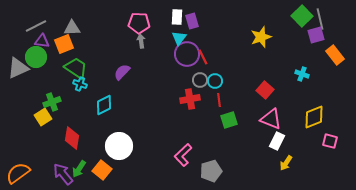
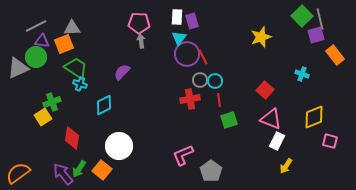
pink L-shape at (183, 155): rotated 20 degrees clockwise
yellow arrow at (286, 163): moved 3 px down
gray pentagon at (211, 171): rotated 20 degrees counterclockwise
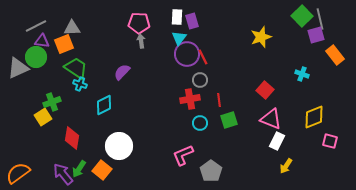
cyan circle at (215, 81): moved 15 px left, 42 px down
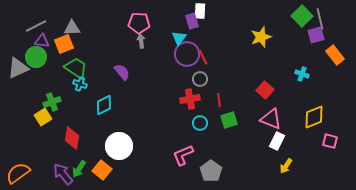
white rectangle at (177, 17): moved 23 px right, 6 px up
purple semicircle at (122, 72): rotated 96 degrees clockwise
gray circle at (200, 80): moved 1 px up
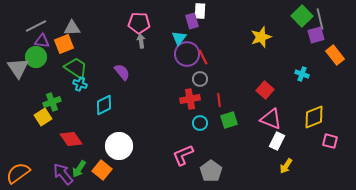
gray triangle at (18, 68): rotated 40 degrees counterclockwise
red diamond at (72, 138): moved 1 px left, 1 px down; rotated 45 degrees counterclockwise
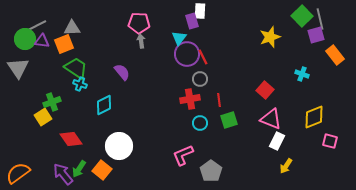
yellow star at (261, 37): moved 9 px right
green circle at (36, 57): moved 11 px left, 18 px up
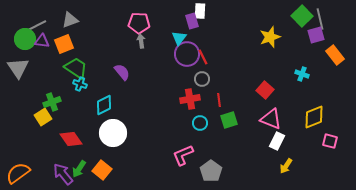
gray triangle at (72, 28): moved 2 px left, 8 px up; rotated 18 degrees counterclockwise
gray circle at (200, 79): moved 2 px right
white circle at (119, 146): moved 6 px left, 13 px up
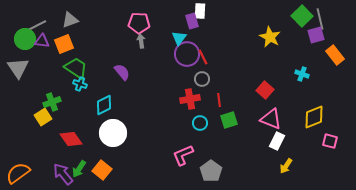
yellow star at (270, 37): rotated 25 degrees counterclockwise
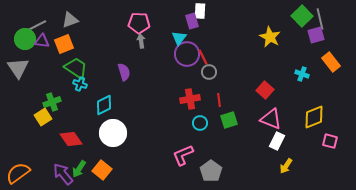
orange rectangle at (335, 55): moved 4 px left, 7 px down
purple semicircle at (122, 72): moved 2 px right; rotated 24 degrees clockwise
gray circle at (202, 79): moved 7 px right, 7 px up
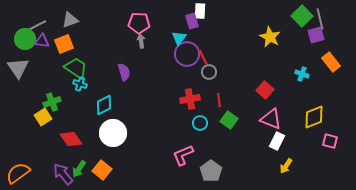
green square at (229, 120): rotated 36 degrees counterclockwise
